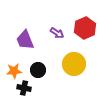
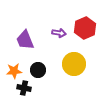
purple arrow: moved 2 px right; rotated 24 degrees counterclockwise
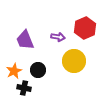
purple arrow: moved 1 px left, 4 px down
yellow circle: moved 3 px up
orange star: rotated 21 degrees counterclockwise
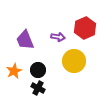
black cross: moved 14 px right; rotated 16 degrees clockwise
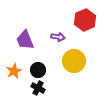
red hexagon: moved 8 px up
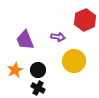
orange star: moved 1 px right, 1 px up
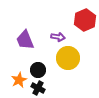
yellow circle: moved 6 px left, 3 px up
orange star: moved 4 px right, 10 px down
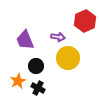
red hexagon: moved 1 px down
black circle: moved 2 px left, 4 px up
orange star: moved 1 px left, 1 px down
